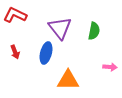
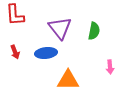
red L-shape: rotated 120 degrees counterclockwise
blue ellipse: rotated 70 degrees clockwise
pink arrow: rotated 80 degrees clockwise
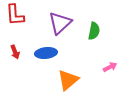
purple triangle: moved 5 px up; rotated 25 degrees clockwise
pink arrow: rotated 112 degrees counterclockwise
orange triangle: rotated 40 degrees counterclockwise
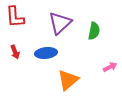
red L-shape: moved 2 px down
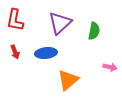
red L-shape: moved 3 px down; rotated 15 degrees clockwise
pink arrow: rotated 40 degrees clockwise
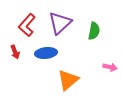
red L-shape: moved 12 px right, 5 px down; rotated 30 degrees clockwise
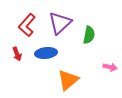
green semicircle: moved 5 px left, 4 px down
red arrow: moved 2 px right, 2 px down
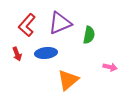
purple triangle: rotated 20 degrees clockwise
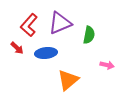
red L-shape: moved 2 px right
red arrow: moved 6 px up; rotated 24 degrees counterclockwise
pink arrow: moved 3 px left, 2 px up
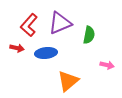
red arrow: rotated 32 degrees counterclockwise
orange triangle: moved 1 px down
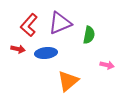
red arrow: moved 1 px right, 1 px down
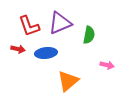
red L-shape: moved 1 px down; rotated 60 degrees counterclockwise
